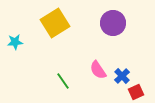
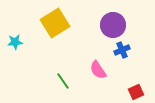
purple circle: moved 2 px down
blue cross: moved 26 px up; rotated 21 degrees clockwise
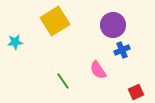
yellow square: moved 2 px up
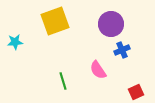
yellow square: rotated 12 degrees clockwise
purple circle: moved 2 px left, 1 px up
green line: rotated 18 degrees clockwise
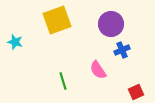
yellow square: moved 2 px right, 1 px up
cyan star: rotated 21 degrees clockwise
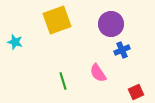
pink semicircle: moved 3 px down
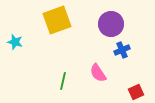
green line: rotated 30 degrees clockwise
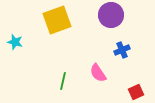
purple circle: moved 9 px up
